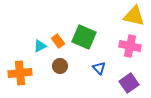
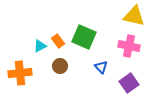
pink cross: moved 1 px left
blue triangle: moved 2 px right, 1 px up
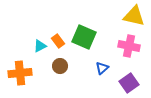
blue triangle: moved 1 px right, 1 px down; rotated 32 degrees clockwise
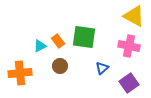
yellow triangle: rotated 15 degrees clockwise
green square: rotated 15 degrees counterclockwise
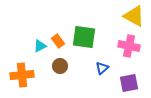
orange cross: moved 2 px right, 2 px down
purple square: rotated 24 degrees clockwise
